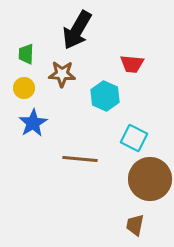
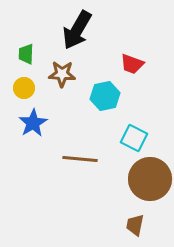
red trapezoid: rotated 15 degrees clockwise
cyan hexagon: rotated 24 degrees clockwise
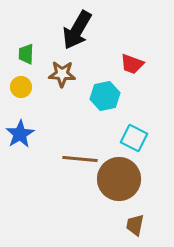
yellow circle: moved 3 px left, 1 px up
blue star: moved 13 px left, 11 px down
brown circle: moved 31 px left
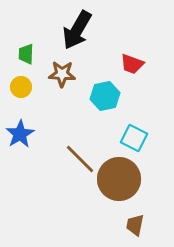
brown line: rotated 40 degrees clockwise
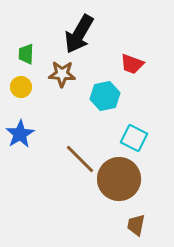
black arrow: moved 2 px right, 4 px down
brown trapezoid: moved 1 px right
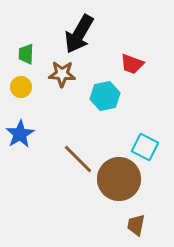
cyan square: moved 11 px right, 9 px down
brown line: moved 2 px left
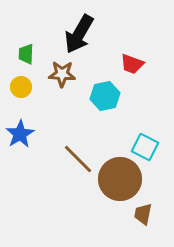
brown circle: moved 1 px right
brown trapezoid: moved 7 px right, 11 px up
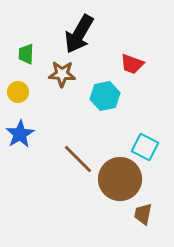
yellow circle: moved 3 px left, 5 px down
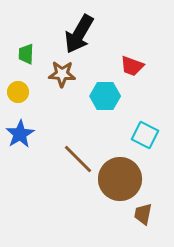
red trapezoid: moved 2 px down
cyan hexagon: rotated 12 degrees clockwise
cyan square: moved 12 px up
